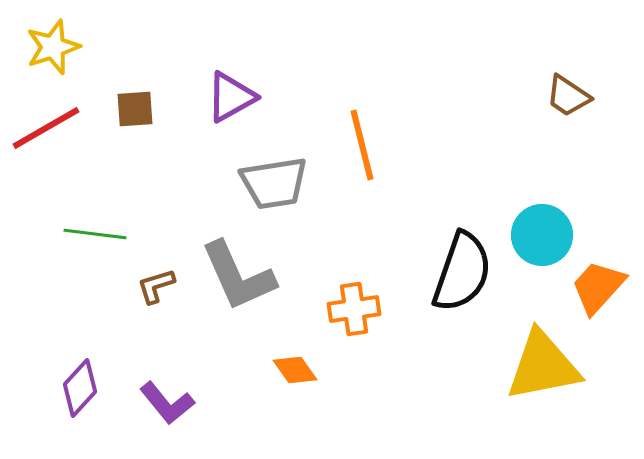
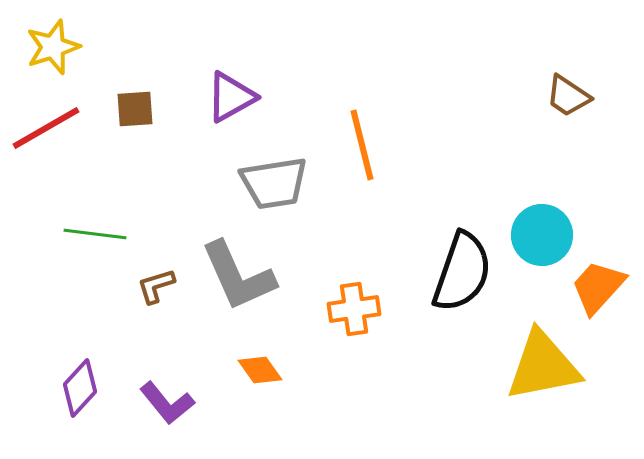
orange diamond: moved 35 px left
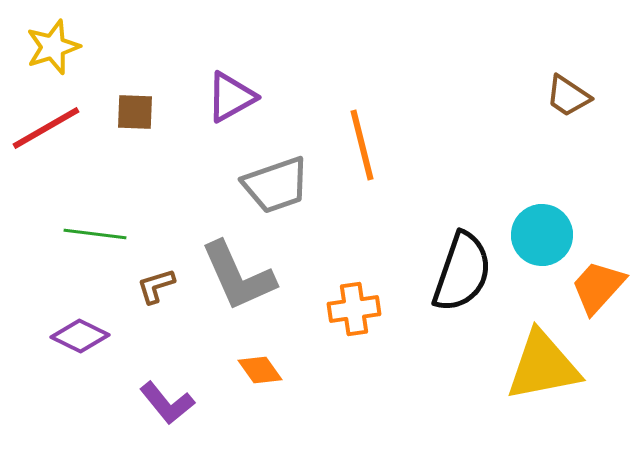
brown square: moved 3 px down; rotated 6 degrees clockwise
gray trapezoid: moved 2 px right, 2 px down; rotated 10 degrees counterclockwise
purple diamond: moved 52 px up; rotated 74 degrees clockwise
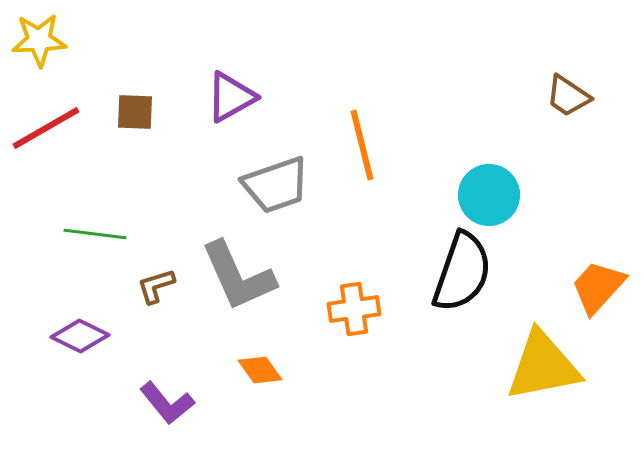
yellow star: moved 14 px left, 7 px up; rotated 16 degrees clockwise
cyan circle: moved 53 px left, 40 px up
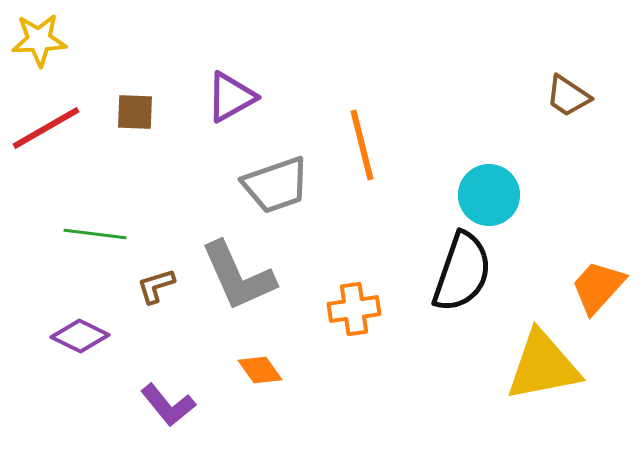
purple L-shape: moved 1 px right, 2 px down
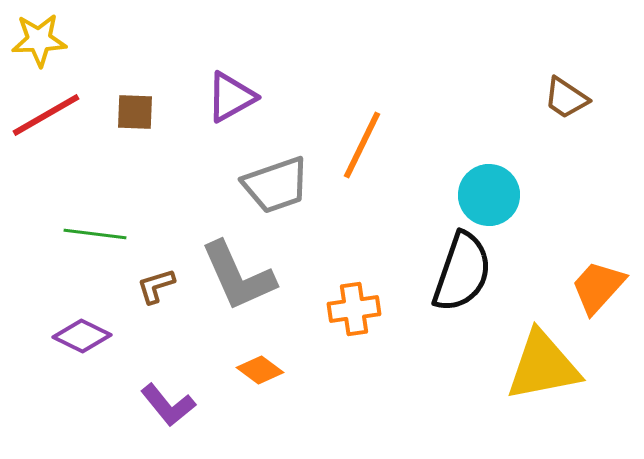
brown trapezoid: moved 2 px left, 2 px down
red line: moved 13 px up
orange line: rotated 40 degrees clockwise
purple diamond: moved 2 px right
orange diamond: rotated 18 degrees counterclockwise
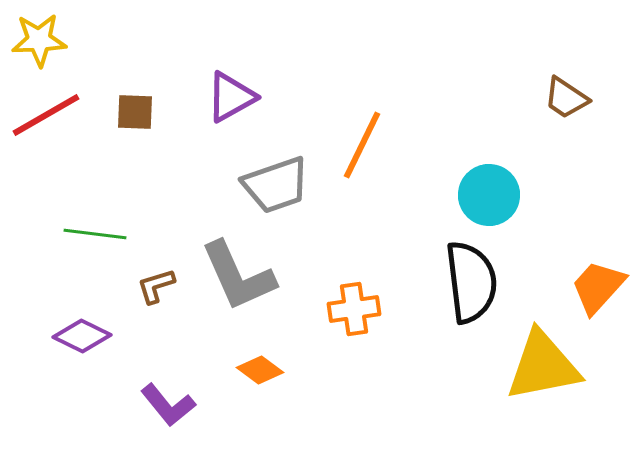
black semicircle: moved 9 px right, 10 px down; rotated 26 degrees counterclockwise
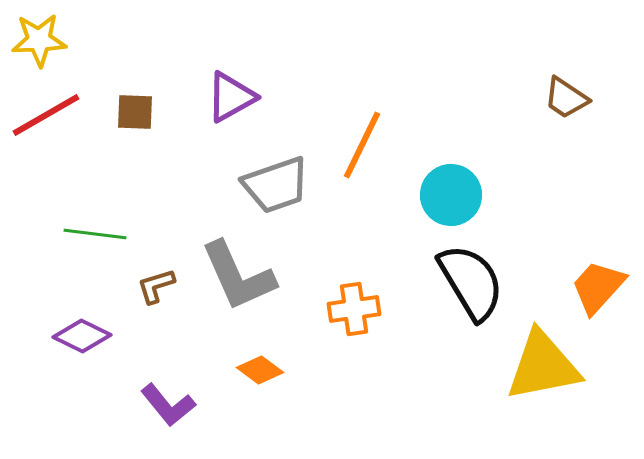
cyan circle: moved 38 px left
black semicircle: rotated 24 degrees counterclockwise
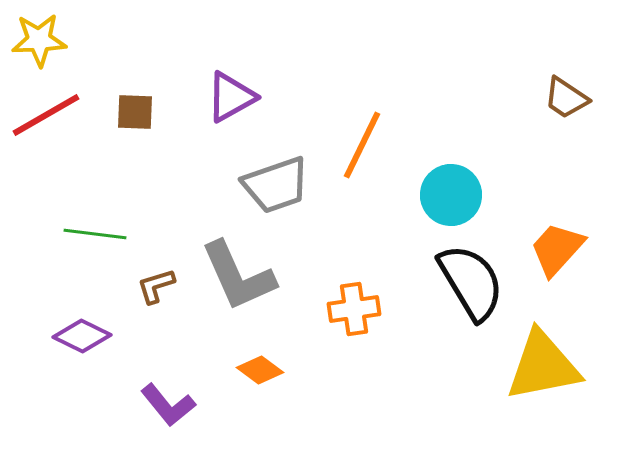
orange trapezoid: moved 41 px left, 38 px up
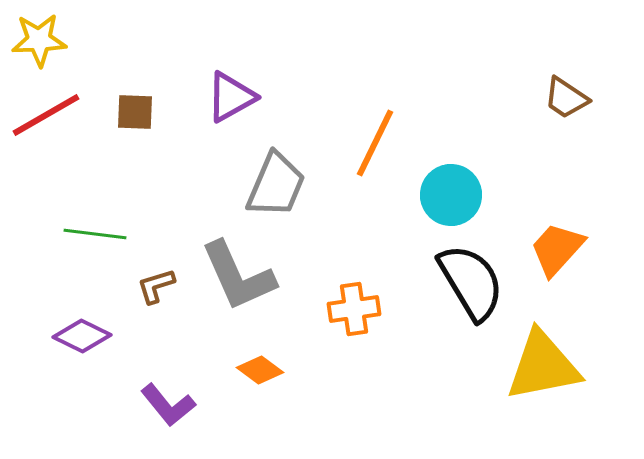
orange line: moved 13 px right, 2 px up
gray trapezoid: rotated 48 degrees counterclockwise
